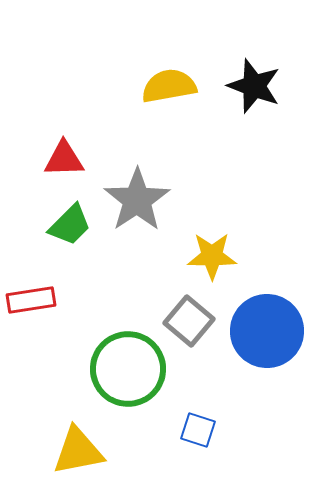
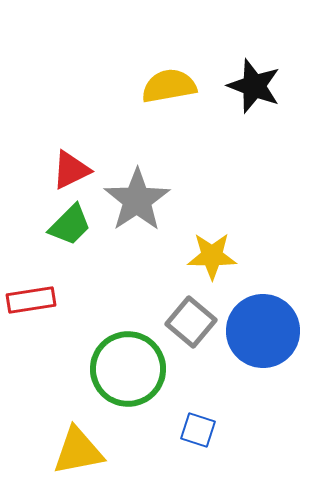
red triangle: moved 7 px right, 11 px down; rotated 24 degrees counterclockwise
gray square: moved 2 px right, 1 px down
blue circle: moved 4 px left
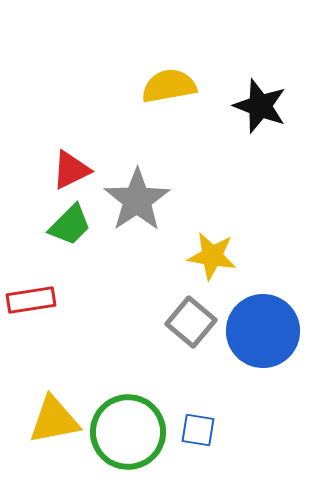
black star: moved 6 px right, 20 px down
yellow star: rotated 9 degrees clockwise
green circle: moved 63 px down
blue square: rotated 9 degrees counterclockwise
yellow triangle: moved 24 px left, 31 px up
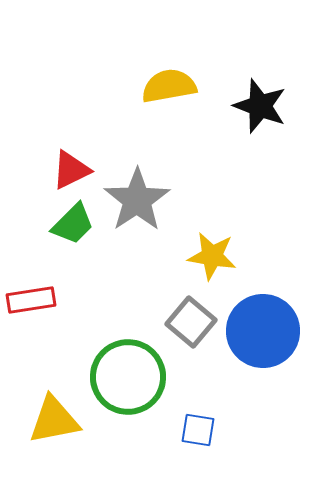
green trapezoid: moved 3 px right, 1 px up
green circle: moved 55 px up
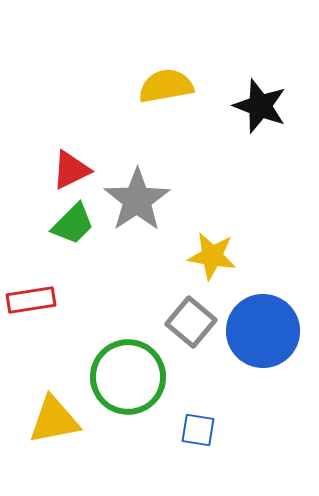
yellow semicircle: moved 3 px left
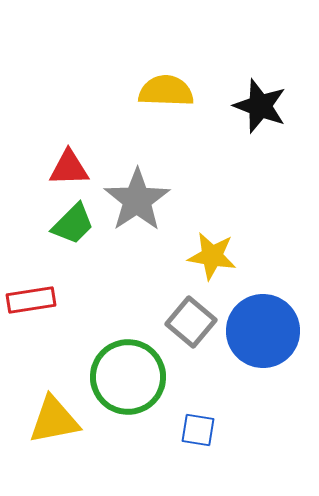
yellow semicircle: moved 5 px down; rotated 12 degrees clockwise
red triangle: moved 2 px left, 2 px up; rotated 24 degrees clockwise
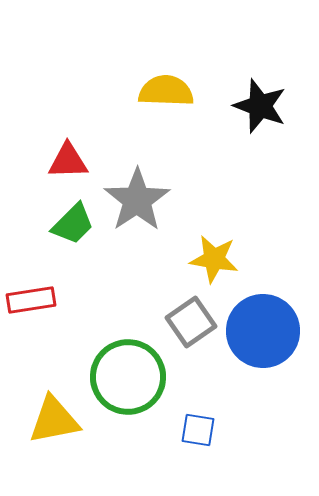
red triangle: moved 1 px left, 7 px up
yellow star: moved 2 px right, 3 px down
gray square: rotated 15 degrees clockwise
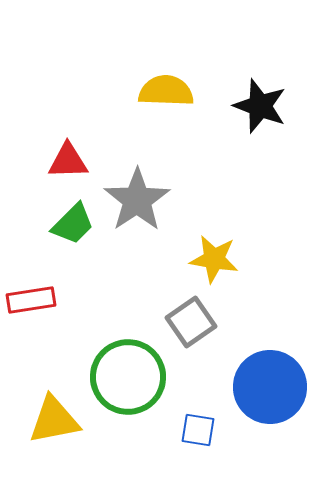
blue circle: moved 7 px right, 56 px down
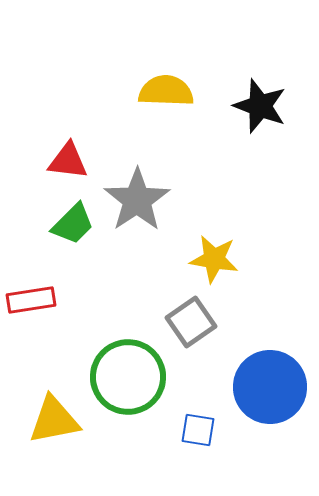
red triangle: rotated 9 degrees clockwise
